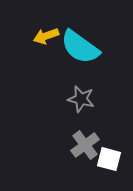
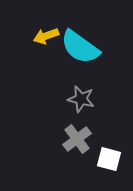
gray cross: moved 8 px left, 6 px up
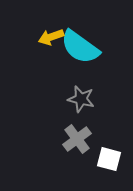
yellow arrow: moved 5 px right, 1 px down
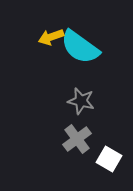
gray star: moved 2 px down
white square: rotated 15 degrees clockwise
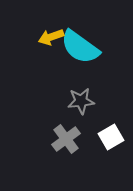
gray star: rotated 20 degrees counterclockwise
gray cross: moved 11 px left
white square: moved 2 px right, 22 px up; rotated 30 degrees clockwise
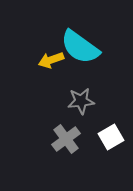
yellow arrow: moved 23 px down
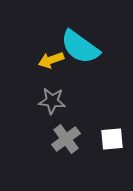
gray star: moved 29 px left; rotated 12 degrees clockwise
white square: moved 1 px right, 2 px down; rotated 25 degrees clockwise
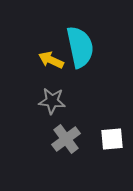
cyan semicircle: rotated 138 degrees counterclockwise
yellow arrow: rotated 45 degrees clockwise
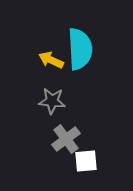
cyan semicircle: moved 2 px down; rotated 9 degrees clockwise
white square: moved 26 px left, 22 px down
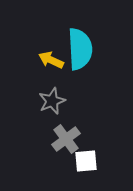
gray star: rotated 28 degrees counterclockwise
